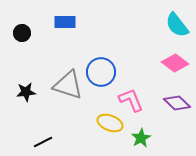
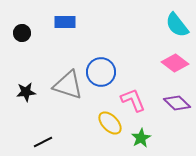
pink L-shape: moved 2 px right
yellow ellipse: rotated 25 degrees clockwise
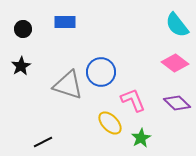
black circle: moved 1 px right, 4 px up
black star: moved 5 px left, 26 px up; rotated 24 degrees counterclockwise
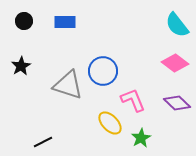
black circle: moved 1 px right, 8 px up
blue circle: moved 2 px right, 1 px up
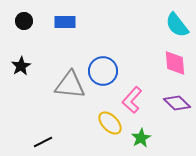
pink diamond: rotated 48 degrees clockwise
gray triangle: moved 2 px right; rotated 12 degrees counterclockwise
pink L-shape: moved 1 px left; rotated 116 degrees counterclockwise
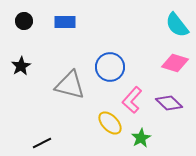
pink diamond: rotated 68 degrees counterclockwise
blue circle: moved 7 px right, 4 px up
gray triangle: rotated 8 degrees clockwise
purple diamond: moved 8 px left
black line: moved 1 px left, 1 px down
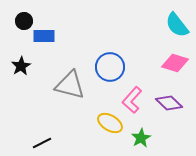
blue rectangle: moved 21 px left, 14 px down
yellow ellipse: rotated 15 degrees counterclockwise
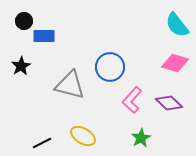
yellow ellipse: moved 27 px left, 13 px down
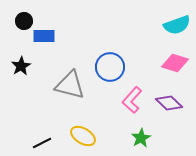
cyan semicircle: rotated 72 degrees counterclockwise
